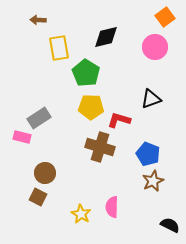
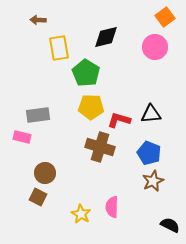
black triangle: moved 15 px down; rotated 15 degrees clockwise
gray rectangle: moved 1 px left, 3 px up; rotated 25 degrees clockwise
blue pentagon: moved 1 px right, 1 px up
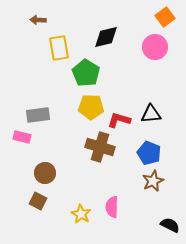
brown square: moved 4 px down
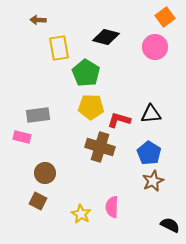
black diamond: rotated 28 degrees clockwise
blue pentagon: rotated 10 degrees clockwise
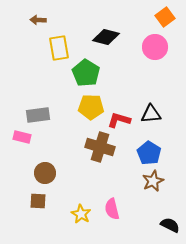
brown square: rotated 24 degrees counterclockwise
pink semicircle: moved 2 px down; rotated 15 degrees counterclockwise
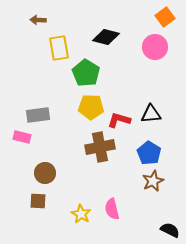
brown cross: rotated 28 degrees counterclockwise
black semicircle: moved 5 px down
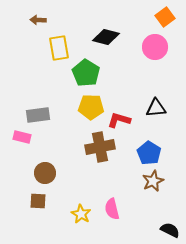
black triangle: moved 5 px right, 6 px up
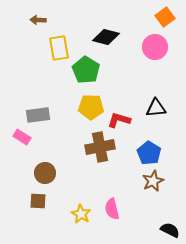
green pentagon: moved 3 px up
pink rectangle: rotated 18 degrees clockwise
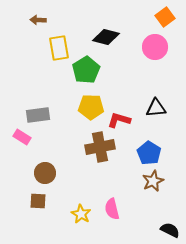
green pentagon: rotated 8 degrees clockwise
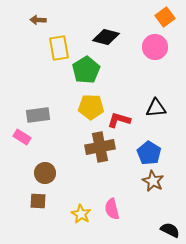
brown star: rotated 20 degrees counterclockwise
